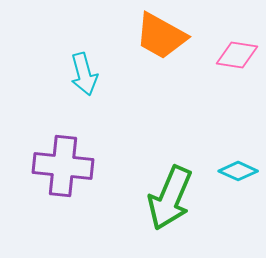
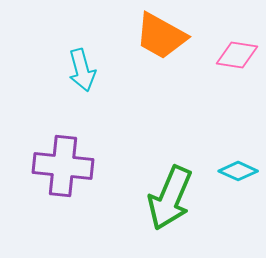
cyan arrow: moved 2 px left, 4 px up
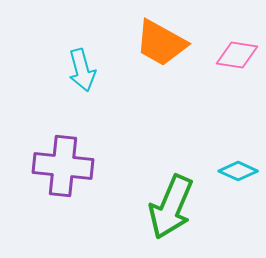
orange trapezoid: moved 7 px down
green arrow: moved 1 px right, 9 px down
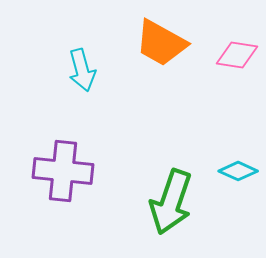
purple cross: moved 5 px down
green arrow: moved 5 px up; rotated 4 degrees counterclockwise
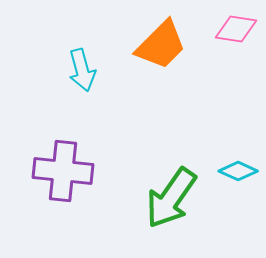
orange trapezoid: moved 2 px down; rotated 74 degrees counterclockwise
pink diamond: moved 1 px left, 26 px up
green arrow: moved 4 px up; rotated 16 degrees clockwise
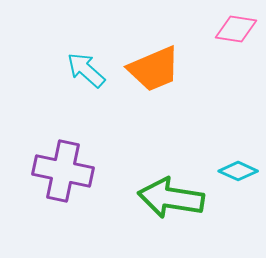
orange trapezoid: moved 7 px left, 24 px down; rotated 22 degrees clockwise
cyan arrow: moved 4 px right; rotated 147 degrees clockwise
purple cross: rotated 6 degrees clockwise
green arrow: rotated 64 degrees clockwise
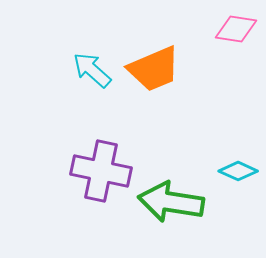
cyan arrow: moved 6 px right
purple cross: moved 38 px right
green arrow: moved 4 px down
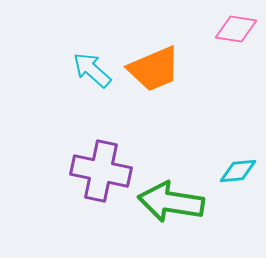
cyan diamond: rotated 30 degrees counterclockwise
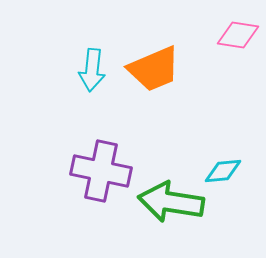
pink diamond: moved 2 px right, 6 px down
cyan arrow: rotated 126 degrees counterclockwise
cyan diamond: moved 15 px left
